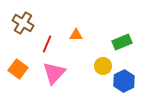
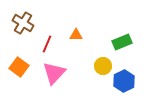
orange square: moved 1 px right, 2 px up
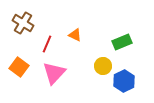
orange triangle: moved 1 px left; rotated 24 degrees clockwise
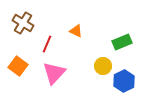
orange triangle: moved 1 px right, 4 px up
orange square: moved 1 px left, 1 px up
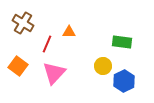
orange triangle: moved 7 px left, 1 px down; rotated 24 degrees counterclockwise
green rectangle: rotated 30 degrees clockwise
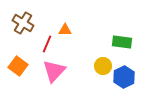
orange triangle: moved 4 px left, 2 px up
pink triangle: moved 2 px up
blue hexagon: moved 4 px up
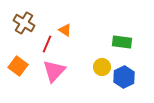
brown cross: moved 1 px right
orange triangle: rotated 32 degrees clockwise
yellow circle: moved 1 px left, 1 px down
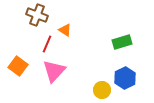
brown cross: moved 13 px right, 8 px up; rotated 10 degrees counterclockwise
green rectangle: rotated 24 degrees counterclockwise
yellow circle: moved 23 px down
blue hexagon: moved 1 px right, 1 px down
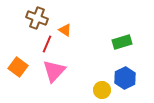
brown cross: moved 3 px down
orange square: moved 1 px down
